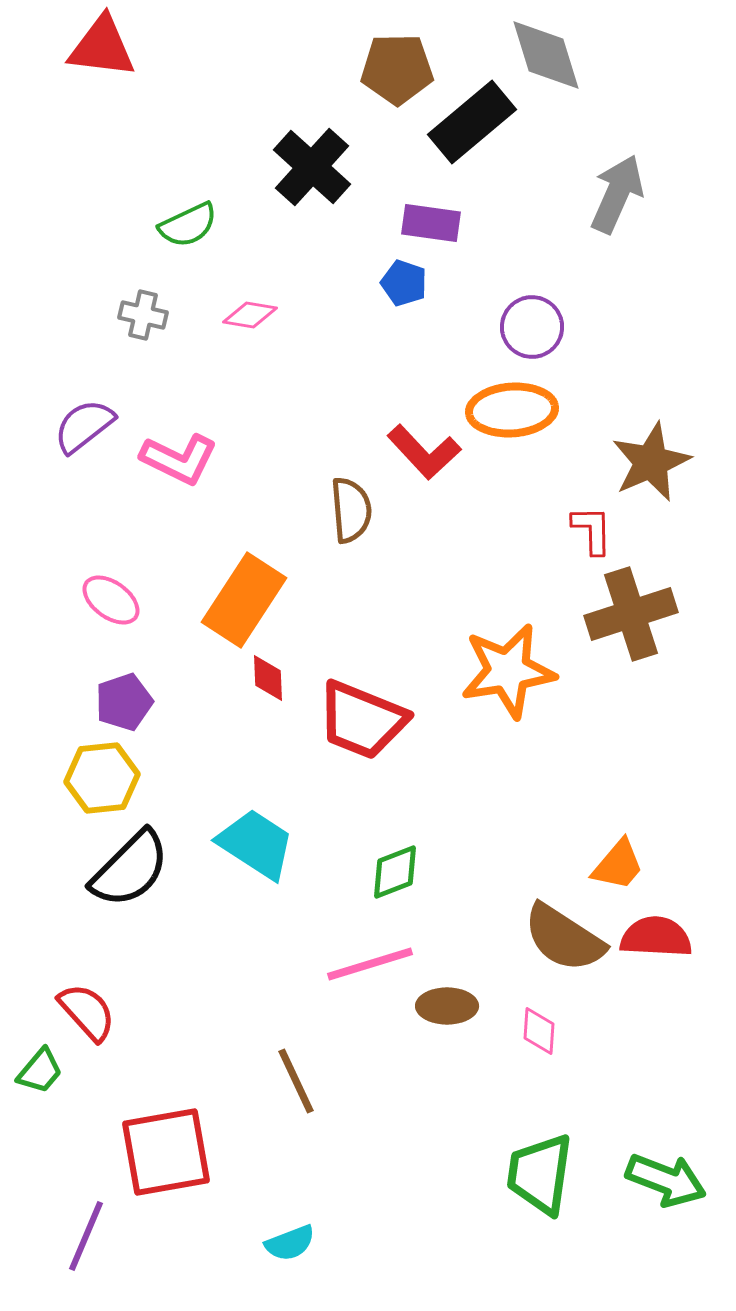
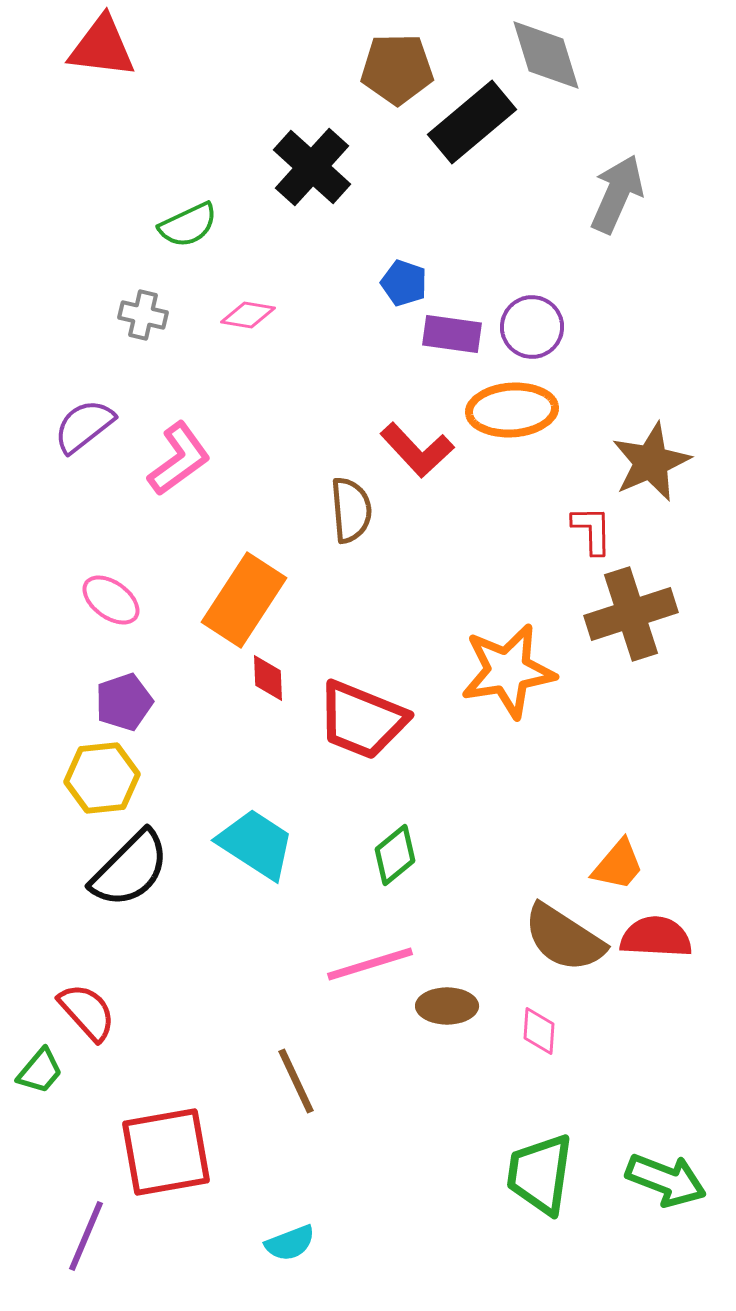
purple rectangle at (431, 223): moved 21 px right, 111 px down
pink diamond at (250, 315): moved 2 px left
red L-shape at (424, 452): moved 7 px left, 2 px up
pink L-shape at (179, 459): rotated 62 degrees counterclockwise
green diamond at (395, 872): moved 17 px up; rotated 18 degrees counterclockwise
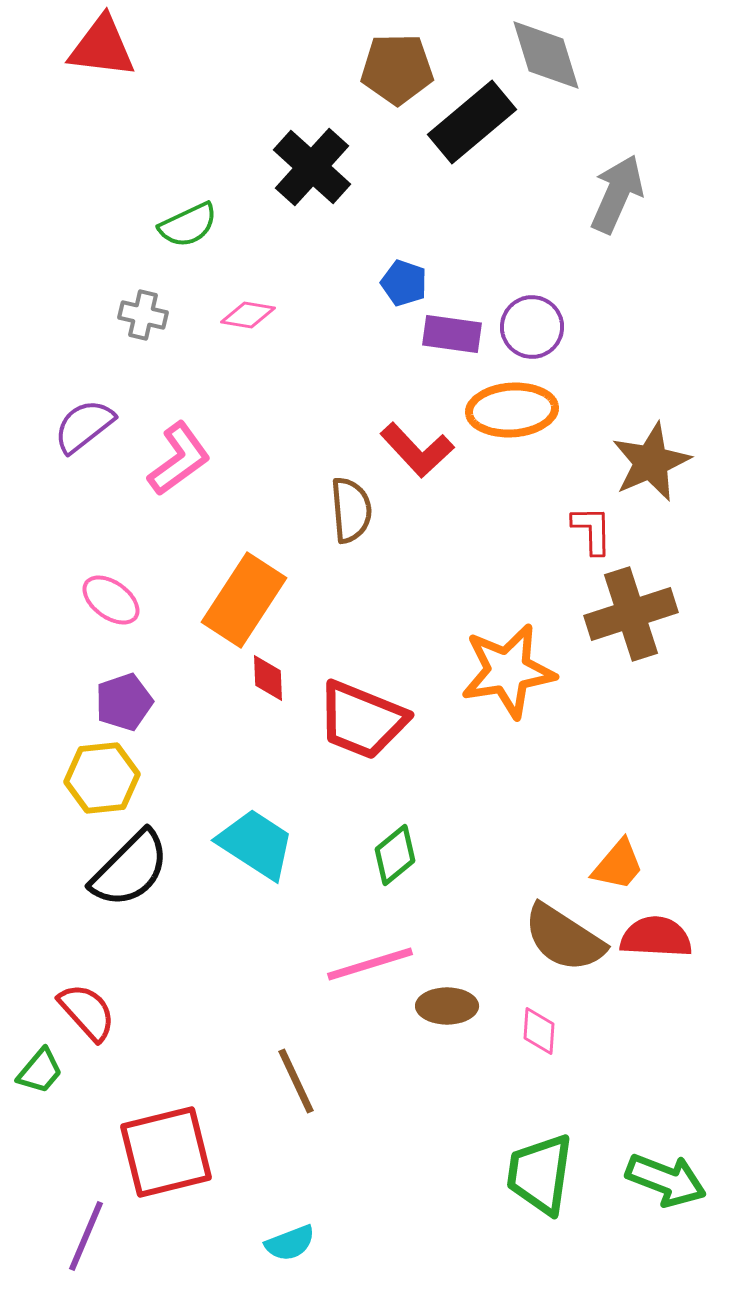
red square at (166, 1152): rotated 4 degrees counterclockwise
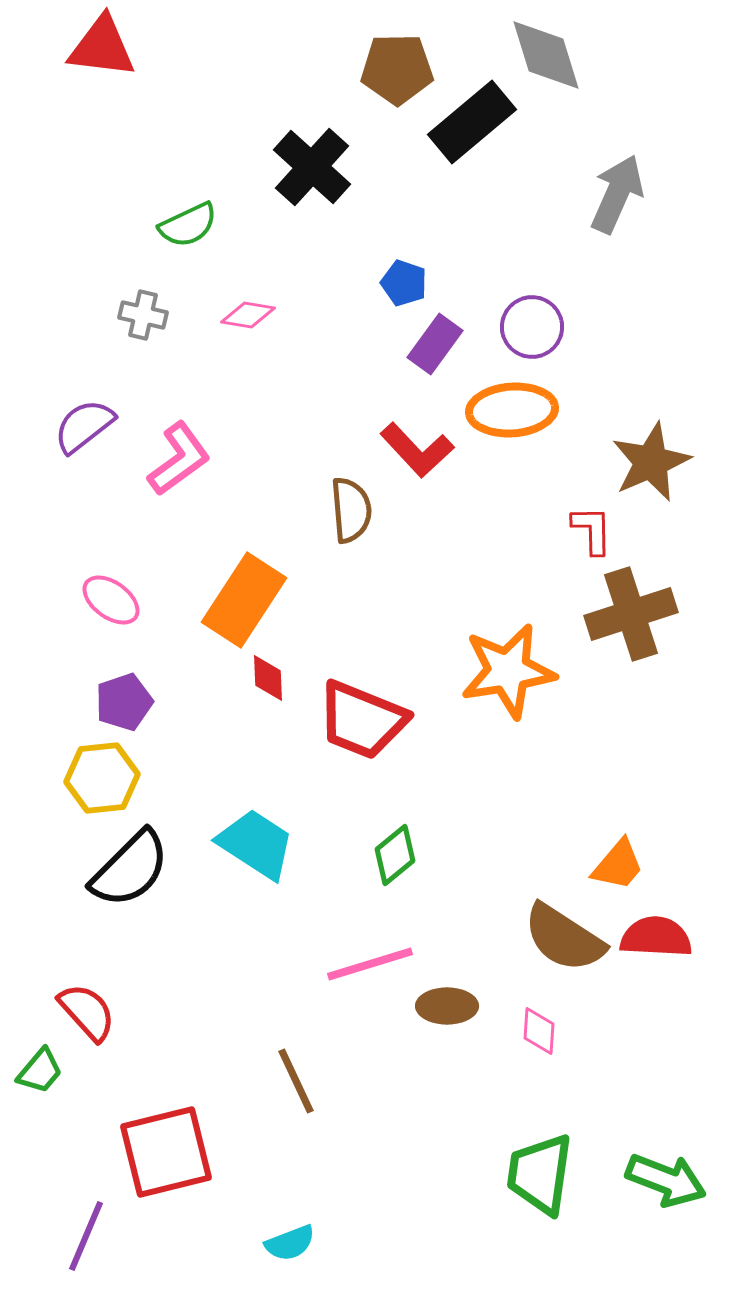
purple rectangle at (452, 334): moved 17 px left, 10 px down; rotated 62 degrees counterclockwise
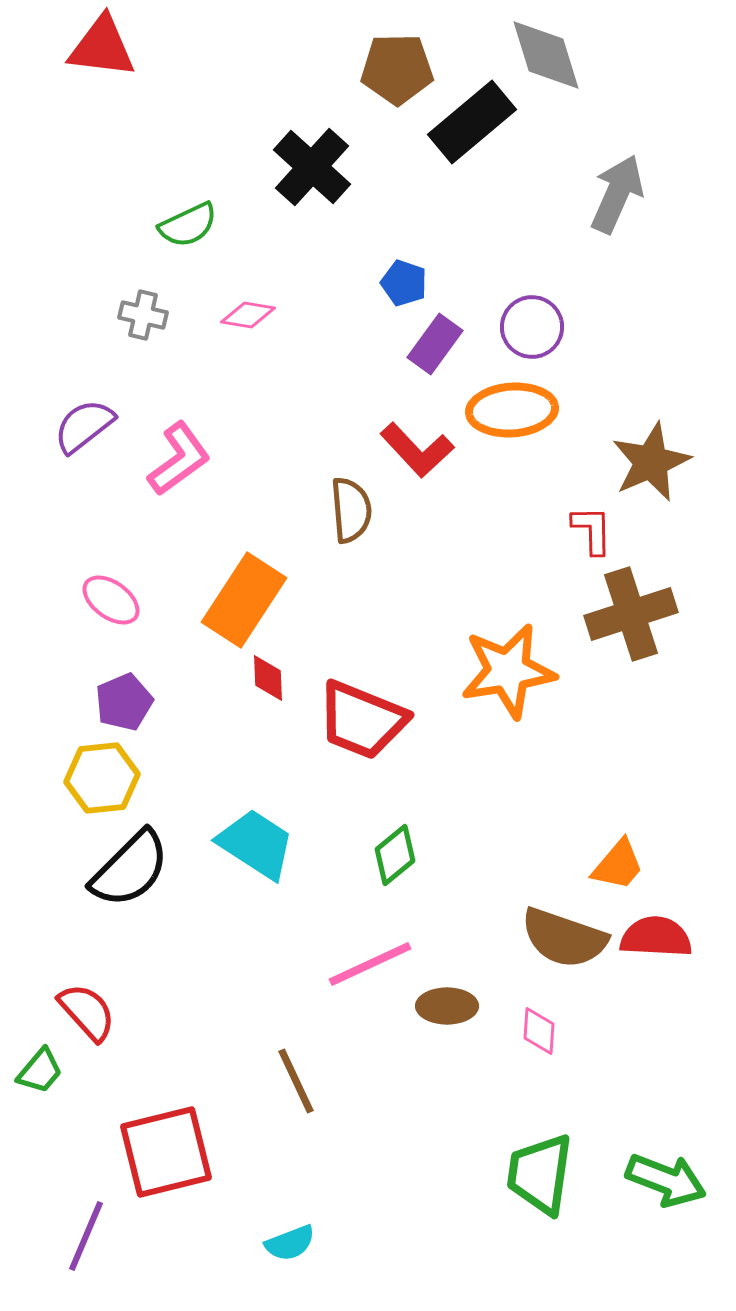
purple pentagon at (124, 702): rotated 4 degrees counterclockwise
brown semicircle at (564, 938): rotated 14 degrees counterclockwise
pink line at (370, 964): rotated 8 degrees counterclockwise
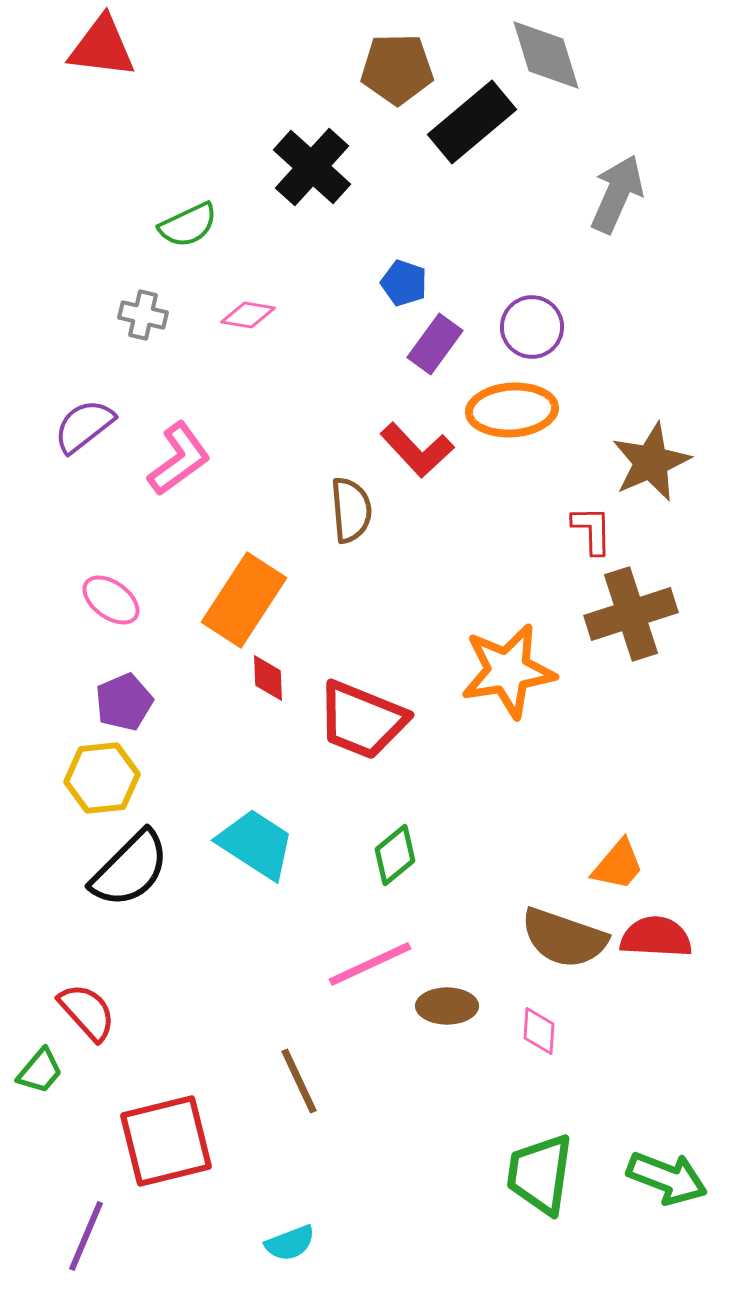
brown line at (296, 1081): moved 3 px right
red square at (166, 1152): moved 11 px up
green arrow at (666, 1180): moved 1 px right, 2 px up
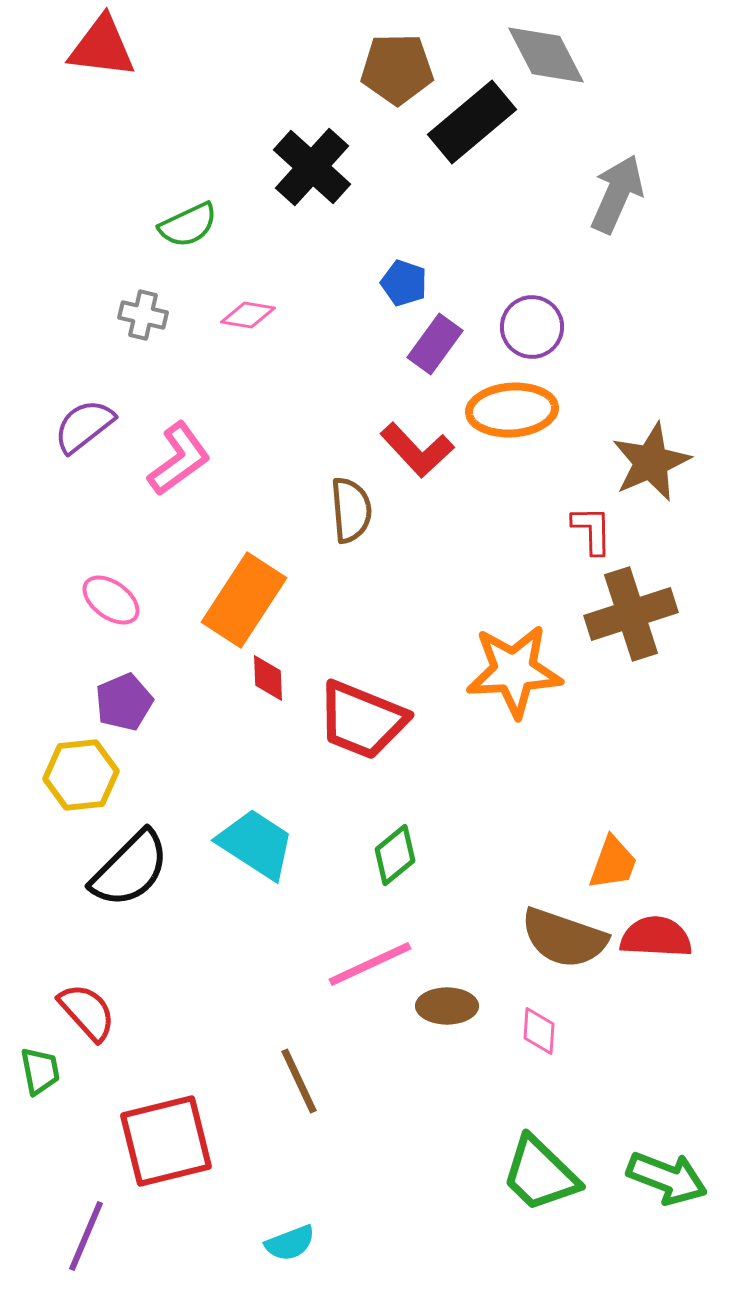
gray diamond at (546, 55): rotated 10 degrees counterclockwise
orange star at (508, 671): moved 6 px right; rotated 6 degrees clockwise
yellow hexagon at (102, 778): moved 21 px left, 3 px up
orange trapezoid at (618, 865): moved 5 px left, 2 px up; rotated 20 degrees counterclockwise
green trapezoid at (40, 1071): rotated 51 degrees counterclockwise
green trapezoid at (540, 1174): rotated 54 degrees counterclockwise
